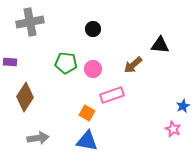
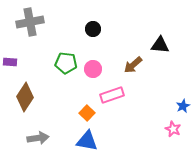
orange square: rotated 14 degrees clockwise
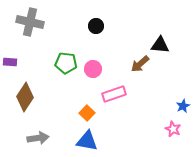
gray cross: rotated 24 degrees clockwise
black circle: moved 3 px right, 3 px up
brown arrow: moved 7 px right, 1 px up
pink rectangle: moved 2 px right, 1 px up
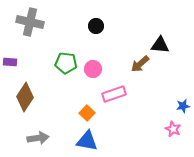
blue star: rotated 16 degrees clockwise
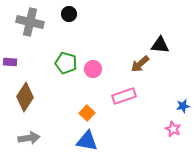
black circle: moved 27 px left, 12 px up
green pentagon: rotated 10 degrees clockwise
pink rectangle: moved 10 px right, 2 px down
gray arrow: moved 9 px left
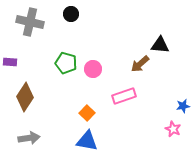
black circle: moved 2 px right
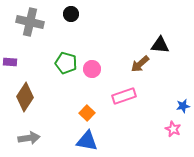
pink circle: moved 1 px left
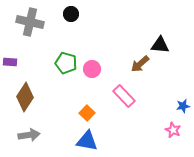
pink rectangle: rotated 65 degrees clockwise
pink star: moved 1 px down
gray arrow: moved 3 px up
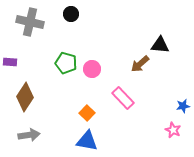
pink rectangle: moved 1 px left, 2 px down
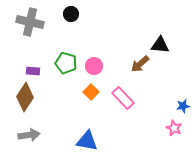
purple rectangle: moved 23 px right, 9 px down
pink circle: moved 2 px right, 3 px up
orange square: moved 4 px right, 21 px up
pink star: moved 1 px right, 2 px up
